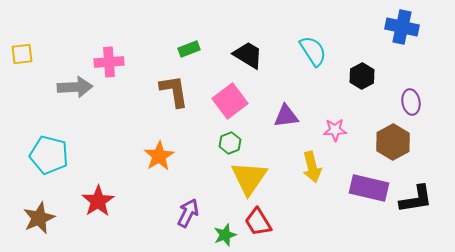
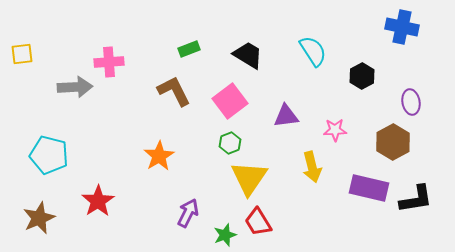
brown L-shape: rotated 18 degrees counterclockwise
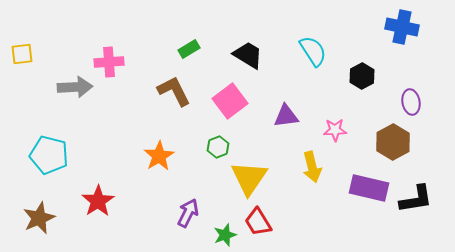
green rectangle: rotated 10 degrees counterclockwise
green hexagon: moved 12 px left, 4 px down
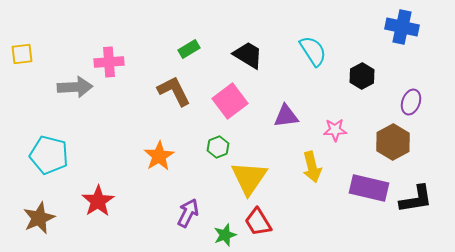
purple ellipse: rotated 30 degrees clockwise
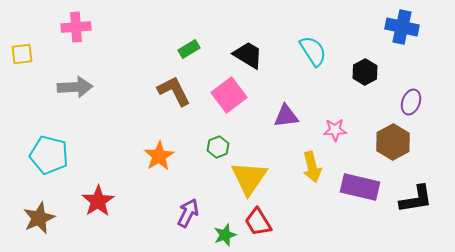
pink cross: moved 33 px left, 35 px up
black hexagon: moved 3 px right, 4 px up
pink square: moved 1 px left, 6 px up
purple rectangle: moved 9 px left, 1 px up
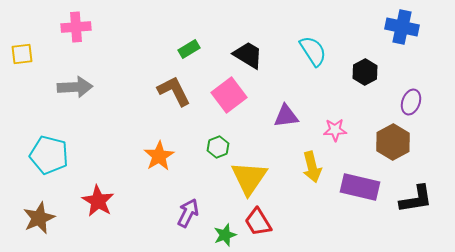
red star: rotated 8 degrees counterclockwise
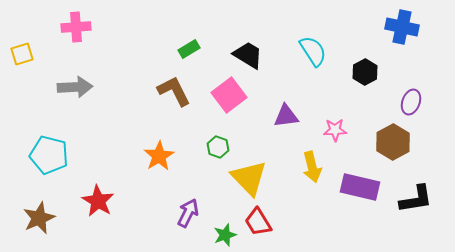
yellow square: rotated 10 degrees counterclockwise
green hexagon: rotated 20 degrees counterclockwise
yellow triangle: rotated 18 degrees counterclockwise
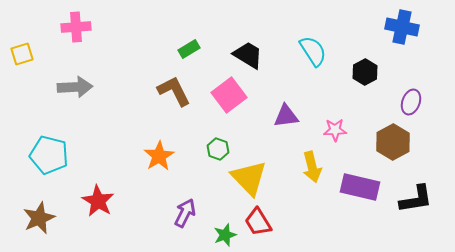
green hexagon: moved 2 px down
purple arrow: moved 3 px left
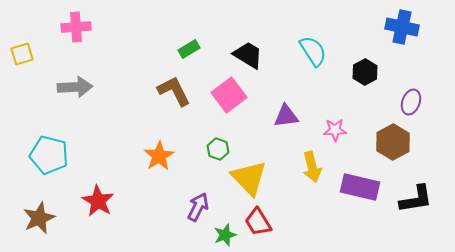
purple arrow: moved 13 px right, 6 px up
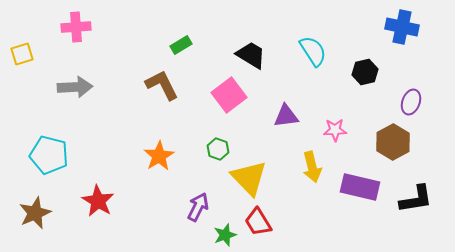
green rectangle: moved 8 px left, 4 px up
black trapezoid: moved 3 px right
black hexagon: rotated 15 degrees clockwise
brown L-shape: moved 12 px left, 6 px up
brown star: moved 4 px left, 5 px up
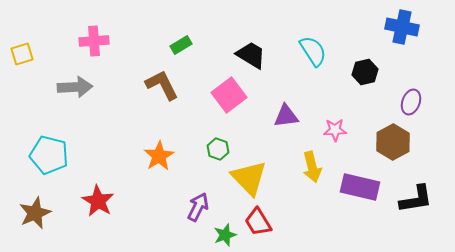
pink cross: moved 18 px right, 14 px down
